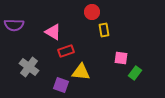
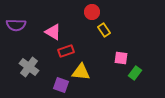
purple semicircle: moved 2 px right
yellow rectangle: rotated 24 degrees counterclockwise
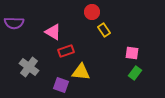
purple semicircle: moved 2 px left, 2 px up
pink square: moved 11 px right, 5 px up
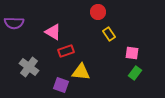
red circle: moved 6 px right
yellow rectangle: moved 5 px right, 4 px down
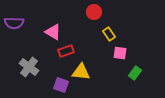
red circle: moved 4 px left
pink square: moved 12 px left
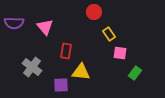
pink triangle: moved 8 px left, 5 px up; rotated 18 degrees clockwise
red rectangle: rotated 63 degrees counterclockwise
gray cross: moved 3 px right
purple square: rotated 21 degrees counterclockwise
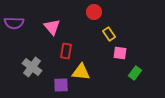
pink triangle: moved 7 px right
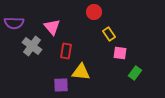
gray cross: moved 21 px up
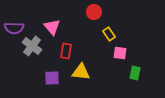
purple semicircle: moved 5 px down
green rectangle: rotated 24 degrees counterclockwise
purple square: moved 9 px left, 7 px up
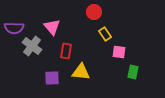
yellow rectangle: moved 4 px left
pink square: moved 1 px left, 1 px up
green rectangle: moved 2 px left, 1 px up
